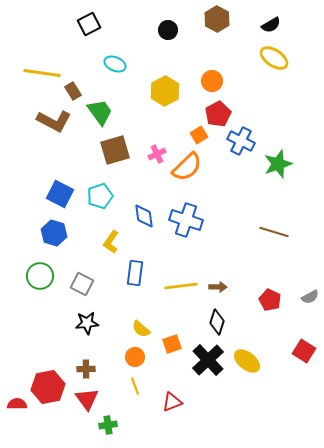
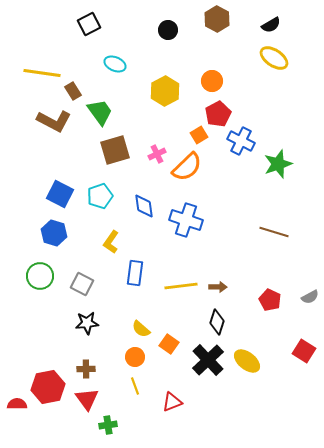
blue diamond at (144, 216): moved 10 px up
orange square at (172, 344): moved 3 px left; rotated 36 degrees counterclockwise
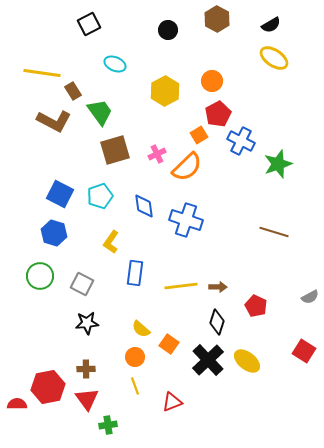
red pentagon at (270, 300): moved 14 px left, 6 px down
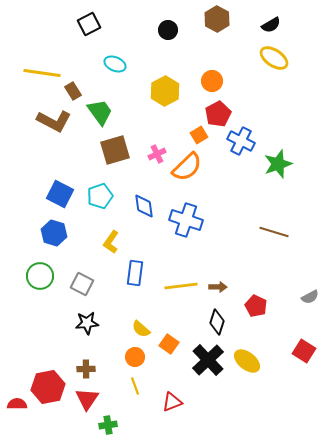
red triangle at (87, 399): rotated 10 degrees clockwise
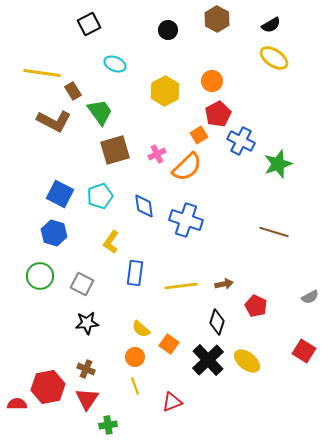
brown arrow at (218, 287): moved 6 px right, 3 px up; rotated 12 degrees counterclockwise
brown cross at (86, 369): rotated 24 degrees clockwise
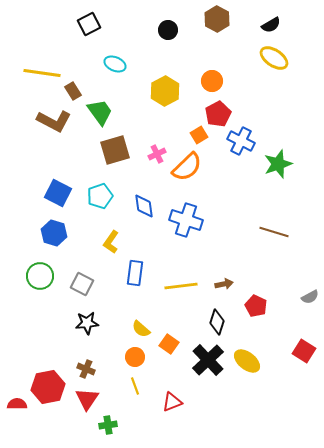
blue square at (60, 194): moved 2 px left, 1 px up
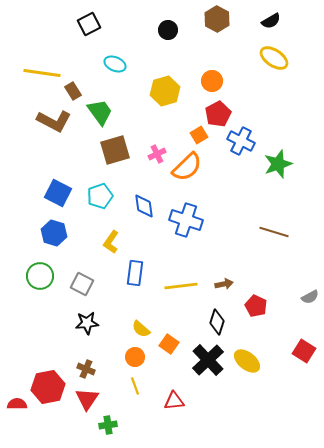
black semicircle at (271, 25): moved 4 px up
yellow hexagon at (165, 91): rotated 12 degrees clockwise
red triangle at (172, 402): moved 2 px right, 1 px up; rotated 15 degrees clockwise
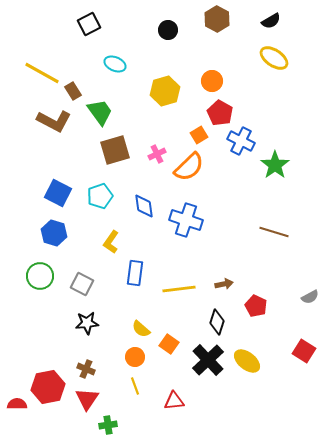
yellow line at (42, 73): rotated 21 degrees clockwise
red pentagon at (218, 114): moved 2 px right, 1 px up; rotated 15 degrees counterclockwise
green star at (278, 164): moved 3 px left, 1 px down; rotated 16 degrees counterclockwise
orange semicircle at (187, 167): moved 2 px right
yellow line at (181, 286): moved 2 px left, 3 px down
